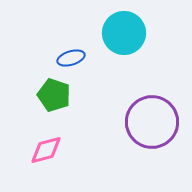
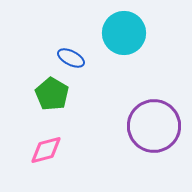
blue ellipse: rotated 44 degrees clockwise
green pentagon: moved 2 px left, 1 px up; rotated 12 degrees clockwise
purple circle: moved 2 px right, 4 px down
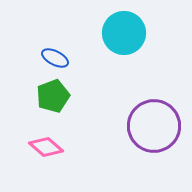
blue ellipse: moved 16 px left
green pentagon: moved 1 px right, 2 px down; rotated 20 degrees clockwise
pink diamond: moved 3 px up; rotated 56 degrees clockwise
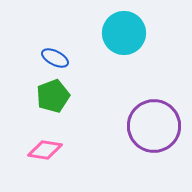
pink diamond: moved 1 px left, 3 px down; rotated 32 degrees counterclockwise
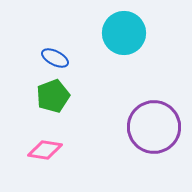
purple circle: moved 1 px down
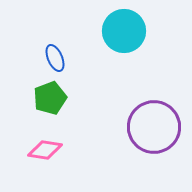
cyan circle: moved 2 px up
blue ellipse: rotated 40 degrees clockwise
green pentagon: moved 3 px left, 2 px down
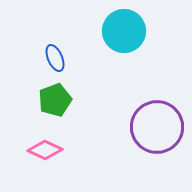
green pentagon: moved 5 px right, 2 px down
purple circle: moved 3 px right
pink diamond: rotated 16 degrees clockwise
